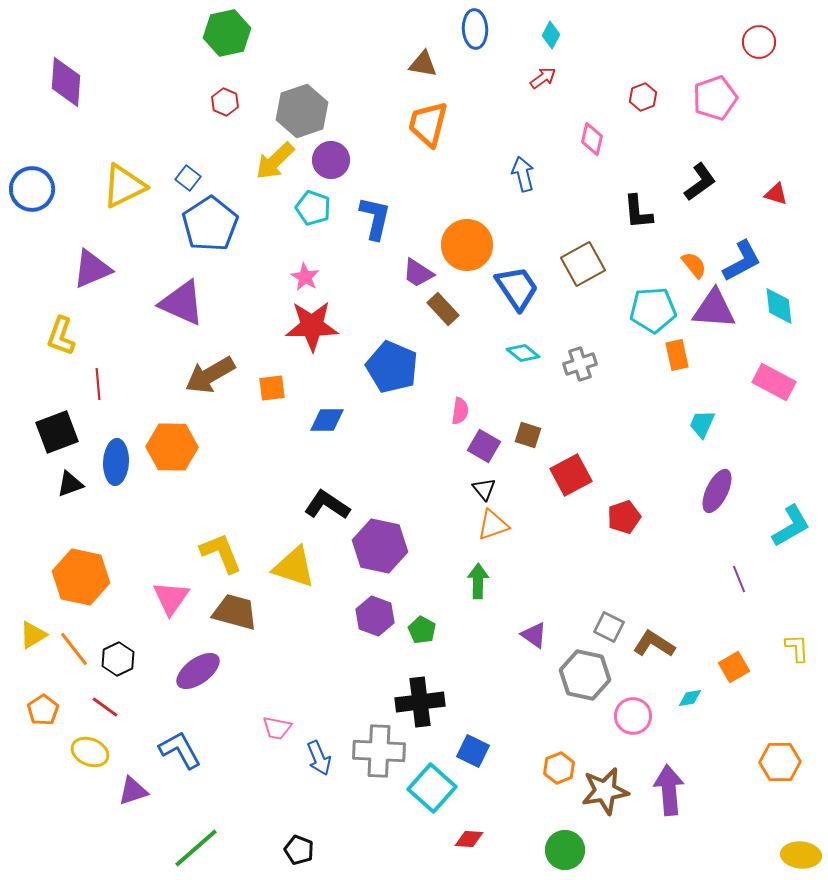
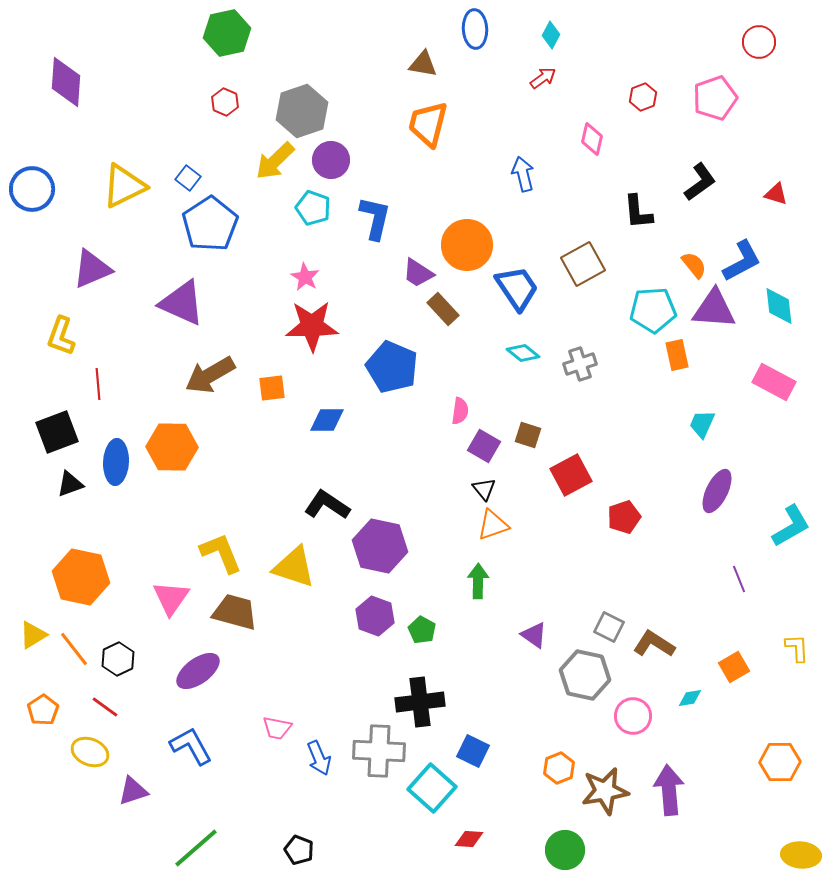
blue L-shape at (180, 750): moved 11 px right, 4 px up
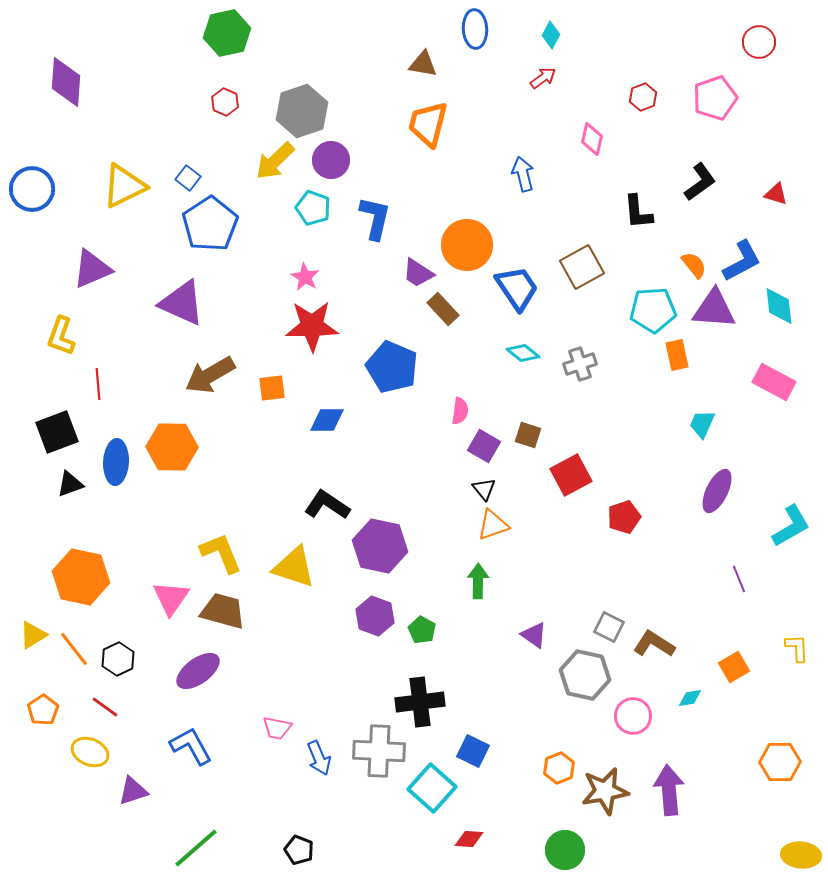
brown square at (583, 264): moved 1 px left, 3 px down
brown trapezoid at (235, 612): moved 12 px left, 1 px up
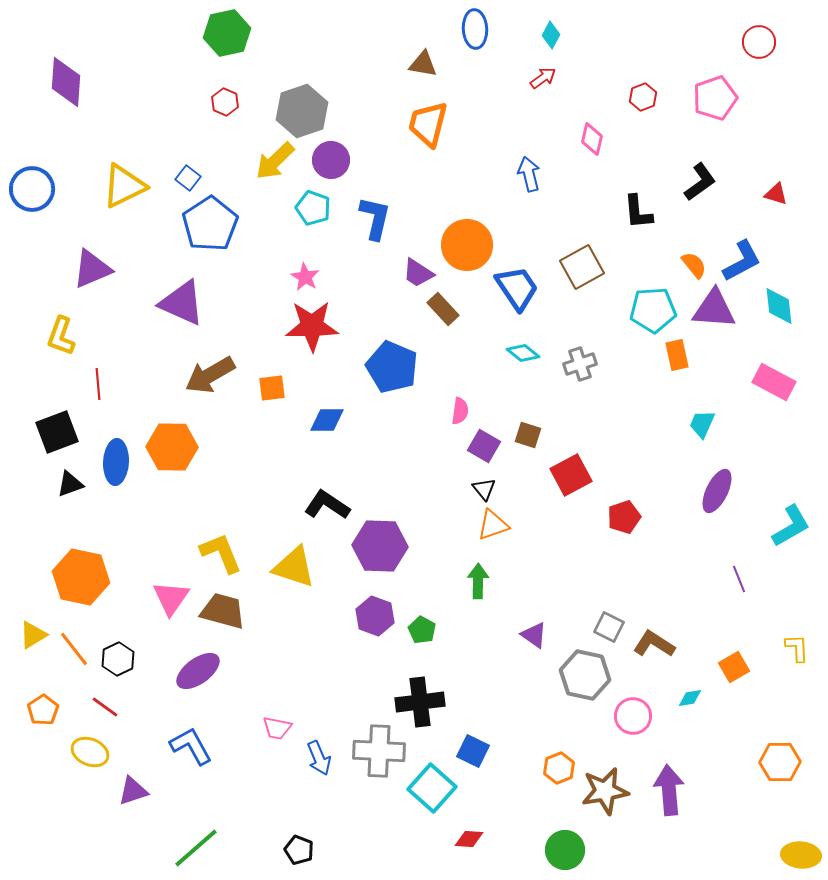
blue arrow at (523, 174): moved 6 px right
purple hexagon at (380, 546): rotated 10 degrees counterclockwise
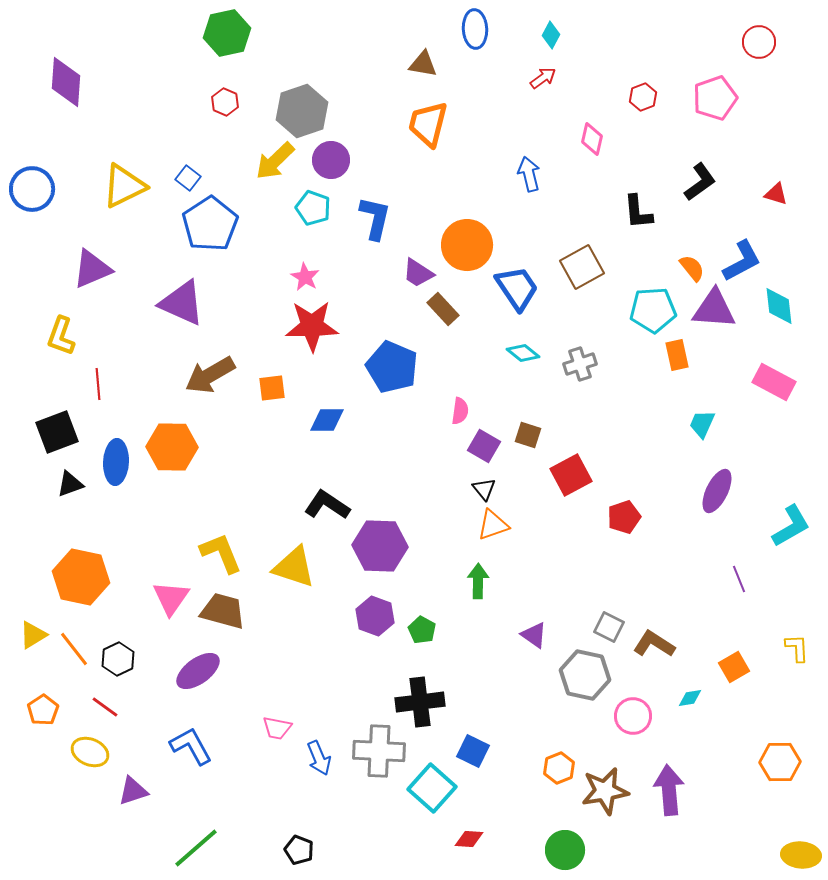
orange semicircle at (694, 265): moved 2 px left, 3 px down
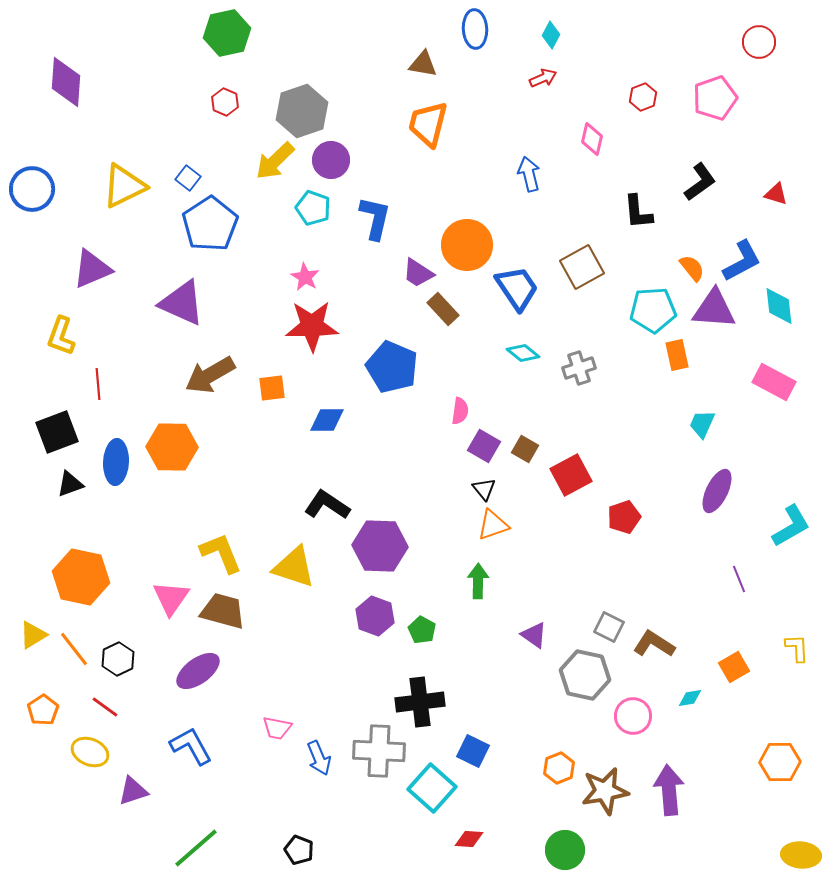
red arrow at (543, 78): rotated 12 degrees clockwise
gray cross at (580, 364): moved 1 px left, 4 px down
brown square at (528, 435): moved 3 px left, 14 px down; rotated 12 degrees clockwise
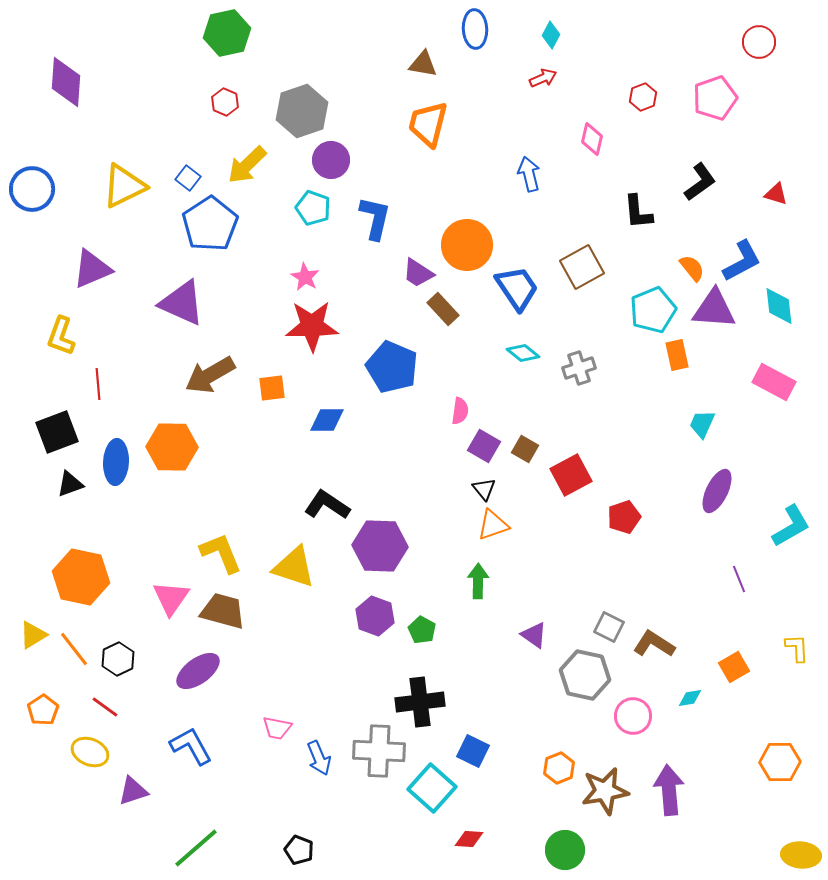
yellow arrow at (275, 161): moved 28 px left, 4 px down
cyan pentagon at (653, 310): rotated 18 degrees counterclockwise
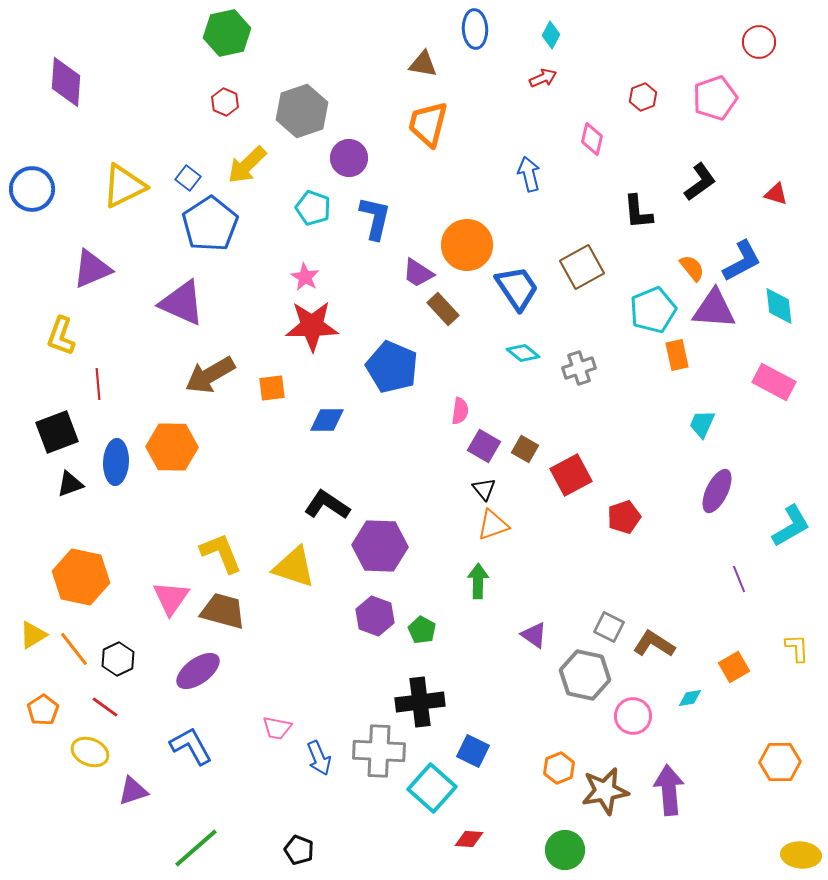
purple circle at (331, 160): moved 18 px right, 2 px up
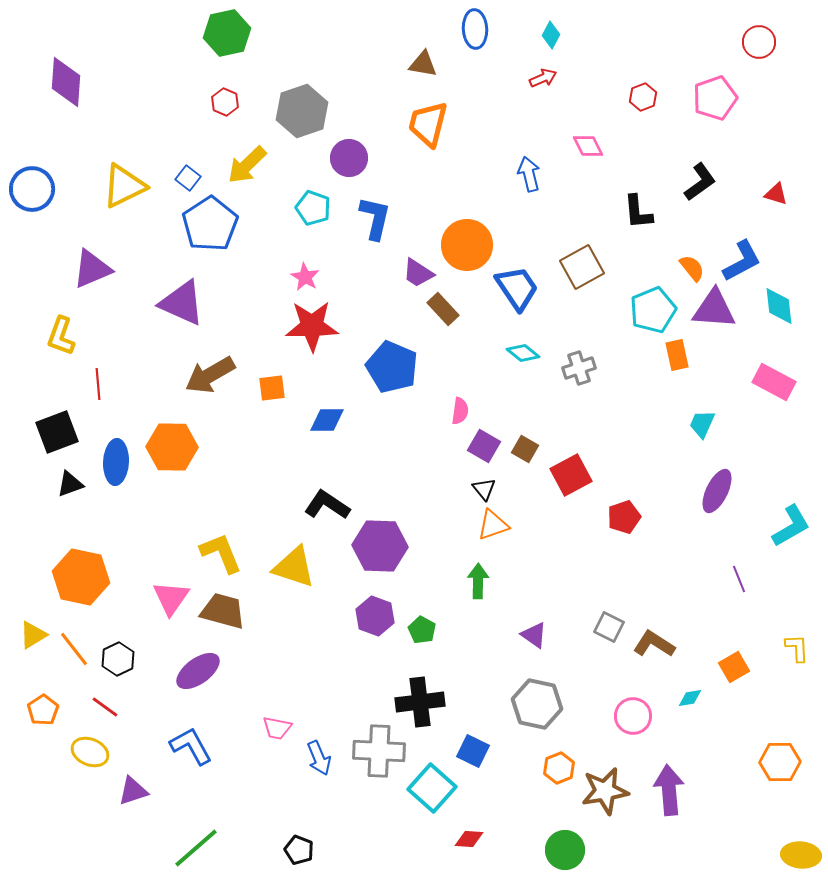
pink diamond at (592, 139): moved 4 px left, 7 px down; rotated 40 degrees counterclockwise
gray hexagon at (585, 675): moved 48 px left, 29 px down
